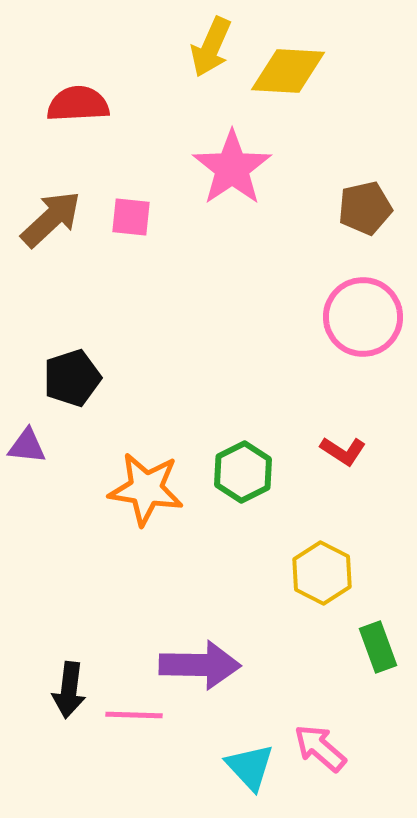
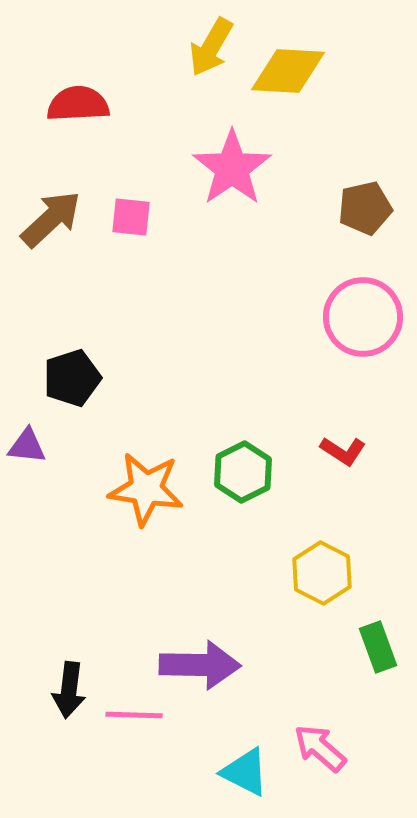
yellow arrow: rotated 6 degrees clockwise
cyan triangle: moved 5 px left, 5 px down; rotated 20 degrees counterclockwise
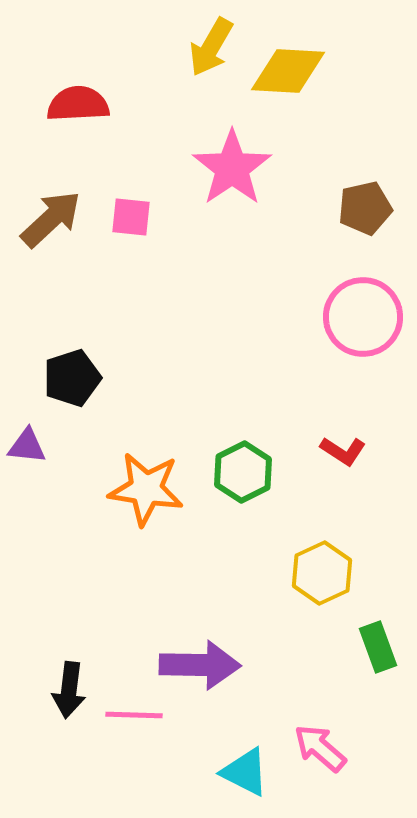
yellow hexagon: rotated 8 degrees clockwise
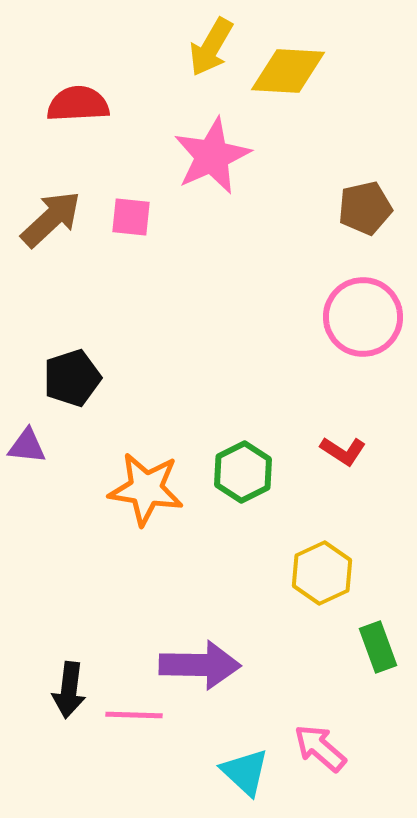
pink star: moved 20 px left, 12 px up; rotated 10 degrees clockwise
cyan triangle: rotated 16 degrees clockwise
